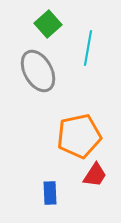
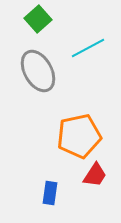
green square: moved 10 px left, 5 px up
cyan line: rotated 52 degrees clockwise
blue rectangle: rotated 10 degrees clockwise
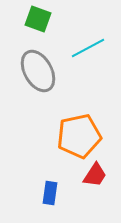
green square: rotated 28 degrees counterclockwise
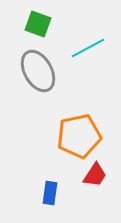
green square: moved 5 px down
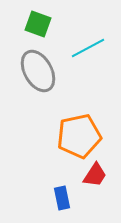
blue rectangle: moved 12 px right, 5 px down; rotated 20 degrees counterclockwise
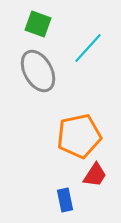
cyan line: rotated 20 degrees counterclockwise
blue rectangle: moved 3 px right, 2 px down
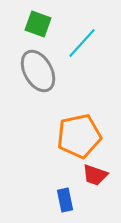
cyan line: moved 6 px left, 5 px up
red trapezoid: rotated 76 degrees clockwise
